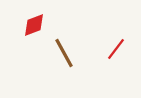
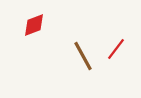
brown line: moved 19 px right, 3 px down
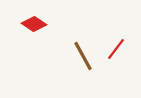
red diamond: moved 1 px up; rotated 55 degrees clockwise
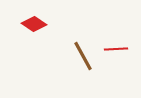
red line: rotated 50 degrees clockwise
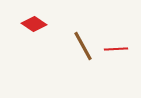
brown line: moved 10 px up
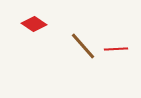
brown line: rotated 12 degrees counterclockwise
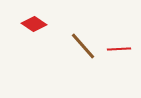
red line: moved 3 px right
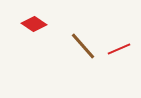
red line: rotated 20 degrees counterclockwise
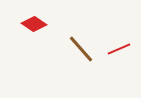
brown line: moved 2 px left, 3 px down
